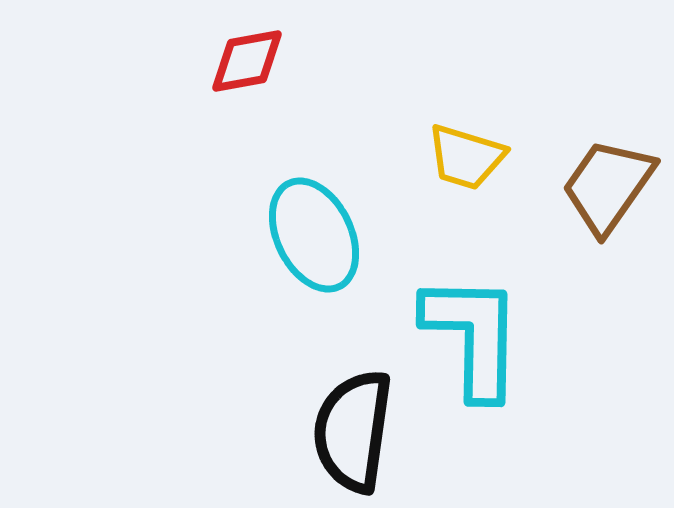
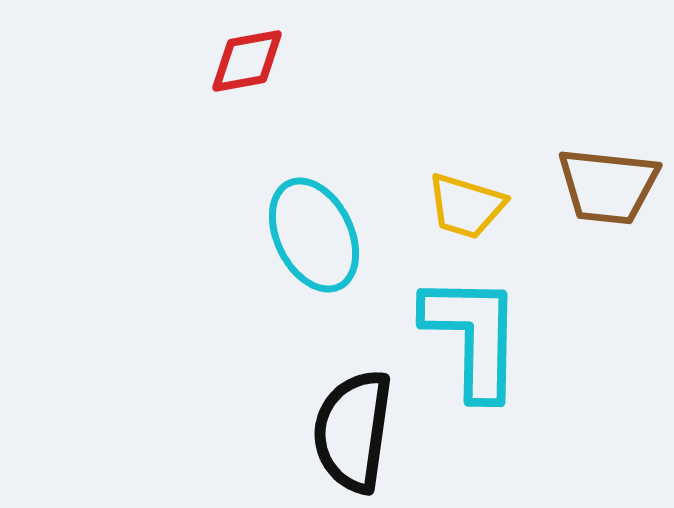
yellow trapezoid: moved 49 px down
brown trapezoid: rotated 119 degrees counterclockwise
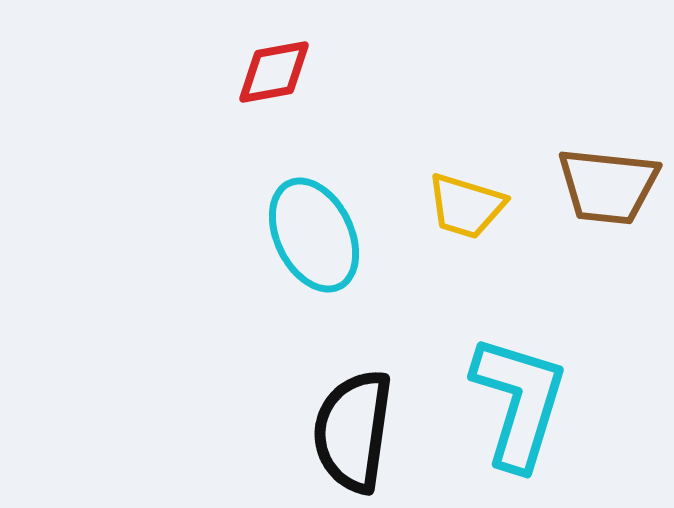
red diamond: moved 27 px right, 11 px down
cyan L-shape: moved 46 px right, 66 px down; rotated 16 degrees clockwise
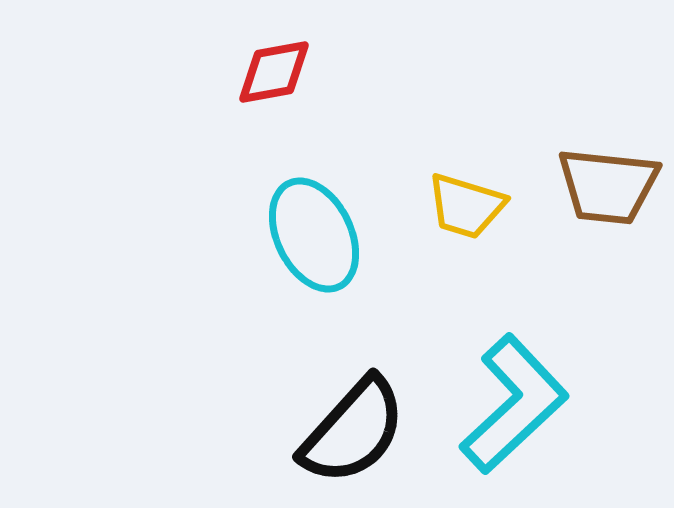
cyan L-shape: moved 5 px left, 2 px down; rotated 30 degrees clockwise
black semicircle: rotated 146 degrees counterclockwise
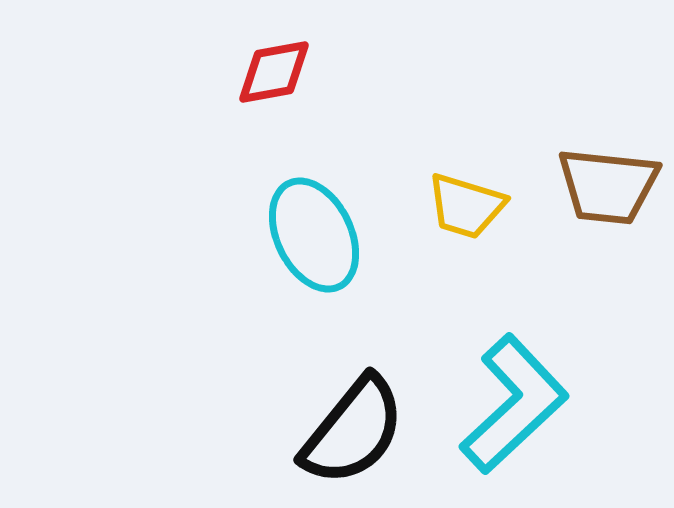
black semicircle: rotated 3 degrees counterclockwise
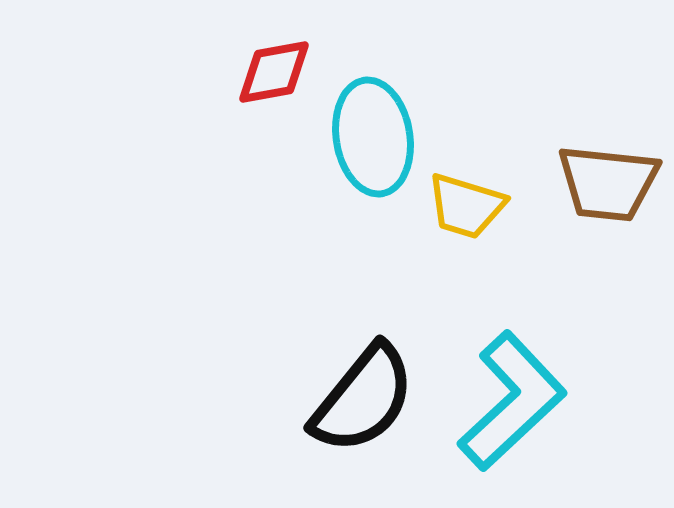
brown trapezoid: moved 3 px up
cyan ellipse: moved 59 px right, 98 px up; rotated 17 degrees clockwise
cyan L-shape: moved 2 px left, 3 px up
black semicircle: moved 10 px right, 32 px up
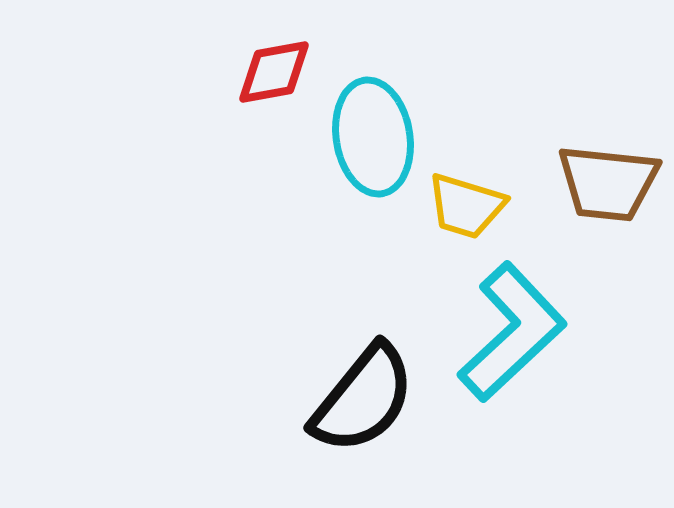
cyan L-shape: moved 69 px up
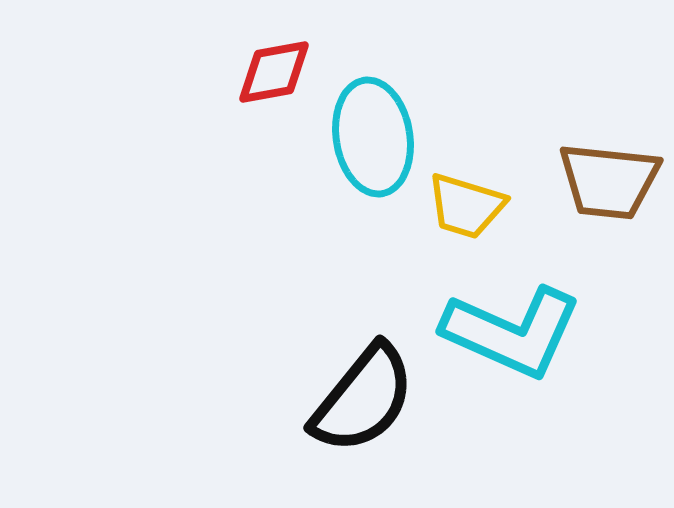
brown trapezoid: moved 1 px right, 2 px up
cyan L-shape: rotated 67 degrees clockwise
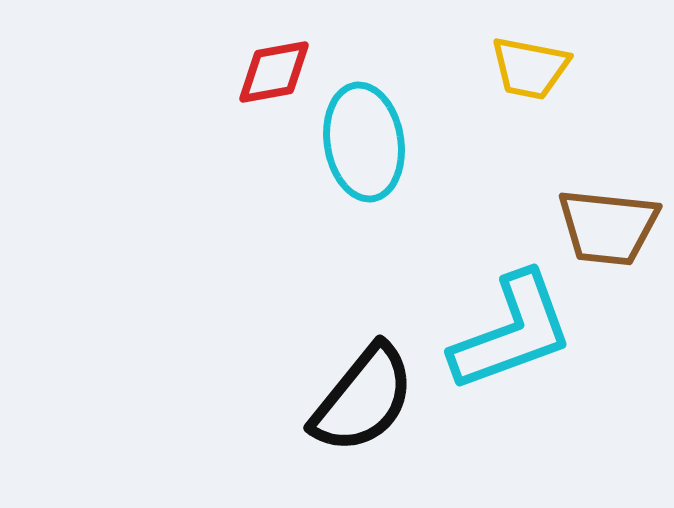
cyan ellipse: moved 9 px left, 5 px down
brown trapezoid: moved 1 px left, 46 px down
yellow trapezoid: moved 64 px right, 138 px up; rotated 6 degrees counterclockwise
cyan L-shape: rotated 44 degrees counterclockwise
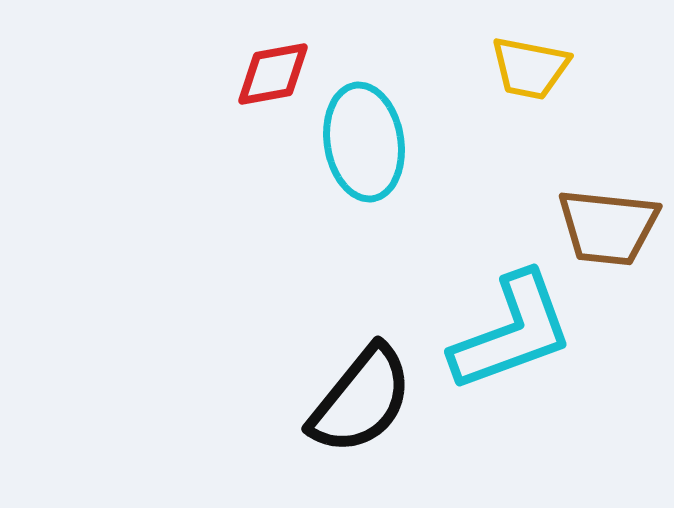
red diamond: moved 1 px left, 2 px down
black semicircle: moved 2 px left, 1 px down
